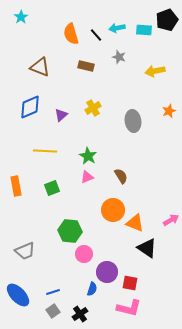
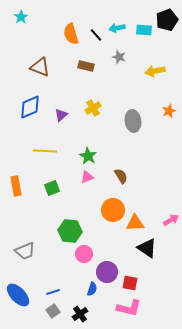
orange triangle: rotated 24 degrees counterclockwise
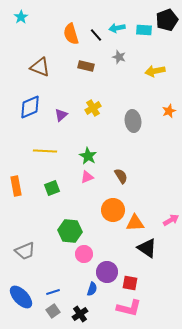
blue ellipse: moved 3 px right, 2 px down
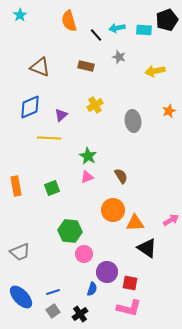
cyan star: moved 1 px left, 2 px up
orange semicircle: moved 2 px left, 13 px up
yellow cross: moved 2 px right, 3 px up
yellow line: moved 4 px right, 13 px up
gray trapezoid: moved 5 px left, 1 px down
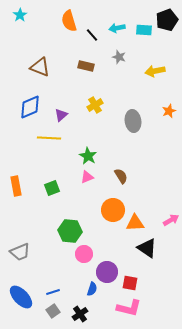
black line: moved 4 px left
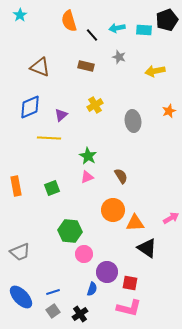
pink arrow: moved 2 px up
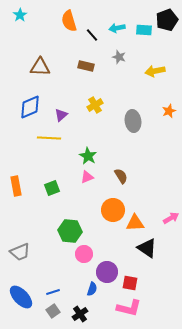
brown triangle: rotated 20 degrees counterclockwise
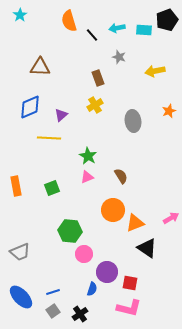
brown rectangle: moved 12 px right, 12 px down; rotated 56 degrees clockwise
orange triangle: rotated 18 degrees counterclockwise
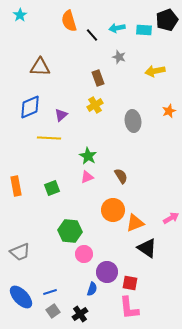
blue line: moved 3 px left
pink L-shape: rotated 70 degrees clockwise
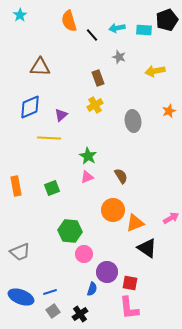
blue ellipse: rotated 25 degrees counterclockwise
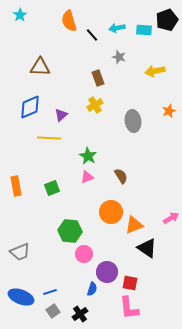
orange circle: moved 2 px left, 2 px down
orange triangle: moved 1 px left, 2 px down
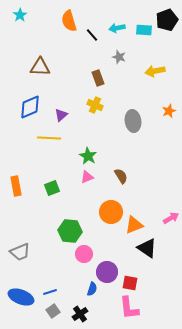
yellow cross: rotated 35 degrees counterclockwise
